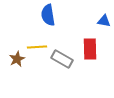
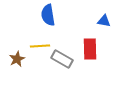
yellow line: moved 3 px right, 1 px up
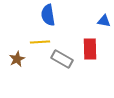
yellow line: moved 4 px up
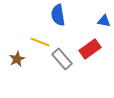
blue semicircle: moved 10 px right
yellow line: rotated 24 degrees clockwise
red rectangle: rotated 55 degrees clockwise
gray rectangle: rotated 20 degrees clockwise
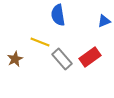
blue triangle: rotated 32 degrees counterclockwise
red rectangle: moved 8 px down
brown star: moved 2 px left
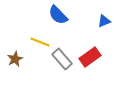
blue semicircle: rotated 35 degrees counterclockwise
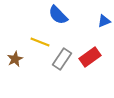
gray rectangle: rotated 75 degrees clockwise
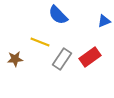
brown star: rotated 21 degrees clockwise
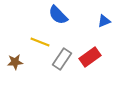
brown star: moved 3 px down
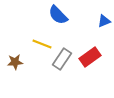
yellow line: moved 2 px right, 2 px down
